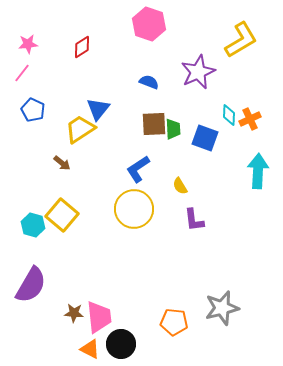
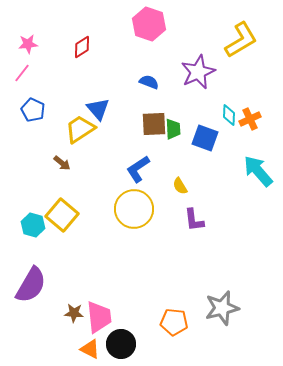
blue triangle: rotated 20 degrees counterclockwise
cyan arrow: rotated 44 degrees counterclockwise
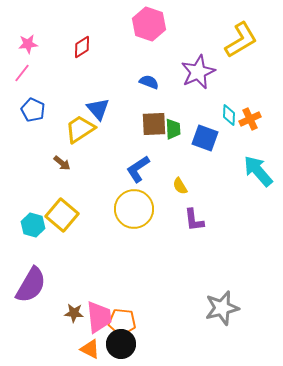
orange pentagon: moved 52 px left
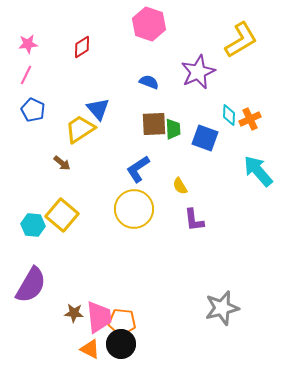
pink line: moved 4 px right, 2 px down; rotated 12 degrees counterclockwise
cyan hexagon: rotated 10 degrees counterclockwise
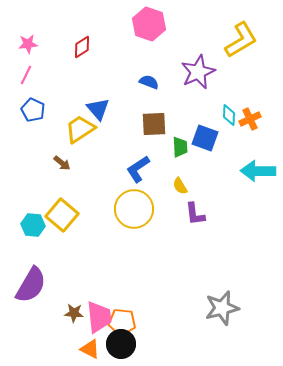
green trapezoid: moved 7 px right, 18 px down
cyan arrow: rotated 48 degrees counterclockwise
purple L-shape: moved 1 px right, 6 px up
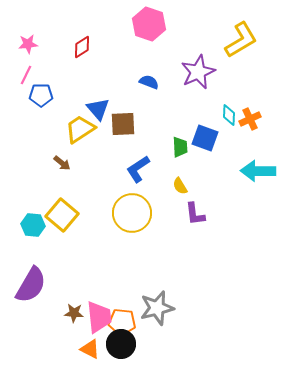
blue pentagon: moved 8 px right, 15 px up; rotated 25 degrees counterclockwise
brown square: moved 31 px left
yellow circle: moved 2 px left, 4 px down
gray star: moved 65 px left
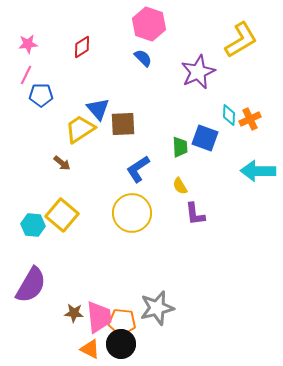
blue semicircle: moved 6 px left, 24 px up; rotated 24 degrees clockwise
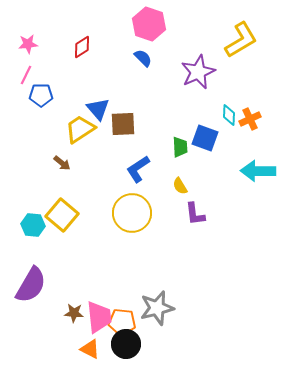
black circle: moved 5 px right
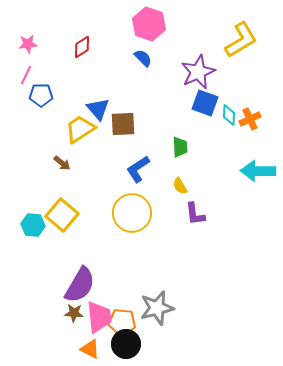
blue square: moved 35 px up
purple semicircle: moved 49 px right
